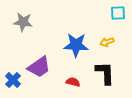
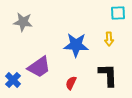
yellow arrow: moved 2 px right, 3 px up; rotated 72 degrees counterclockwise
black L-shape: moved 3 px right, 2 px down
red semicircle: moved 2 px left, 1 px down; rotated 80 degrees counterclockwise
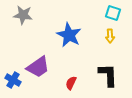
cyan square: moved 5 px left; rotated 21 degrees clockwise
gray star: moved 7 px up
yellow arrow: moved 1 px right, 3 px up
blue star: moved 7 px left, 10 px up; rotated 25 degrees clockwise
purple trapezoid: moved 1 px left
blue cross: rotated 14 degrees counterclockwise
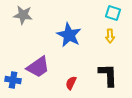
blue cross: rotated 21 degrees counterclockwise
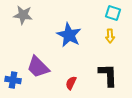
purple trapezoid: rotated 80 degrees clockwise
